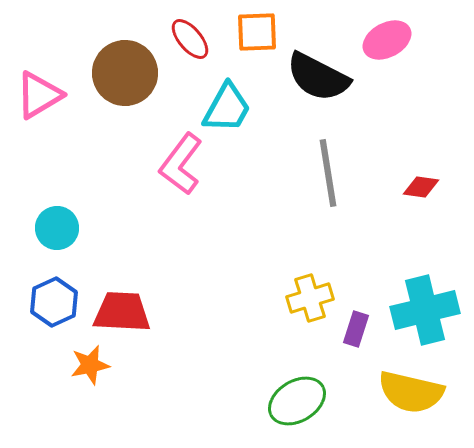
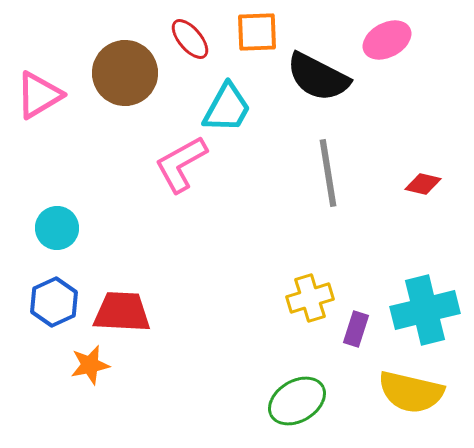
pink L-shape: rotated 24 degrees clockwise
red diamond: moved 2 px right, 3 px up; rotated 6 degrees clockwise
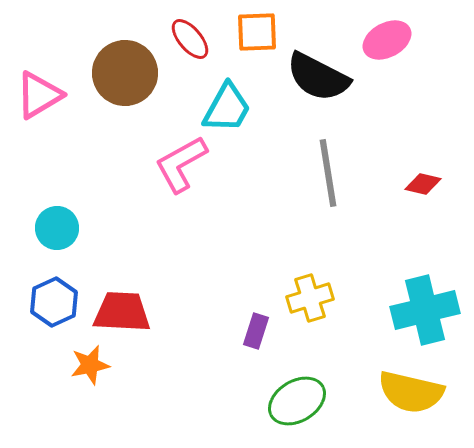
purple rectangle: moved 100 px left, 2 px down
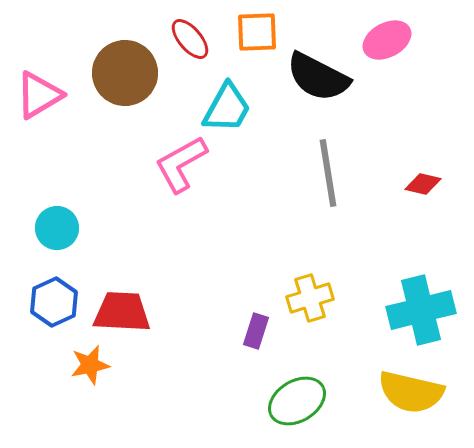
cyan cross: moved 4 px left
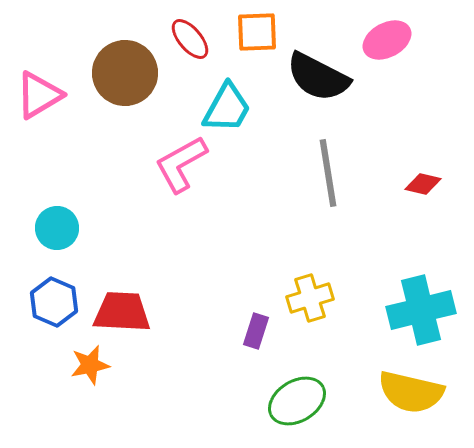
blue hexagon: rotated 12 degrees counterclockwise
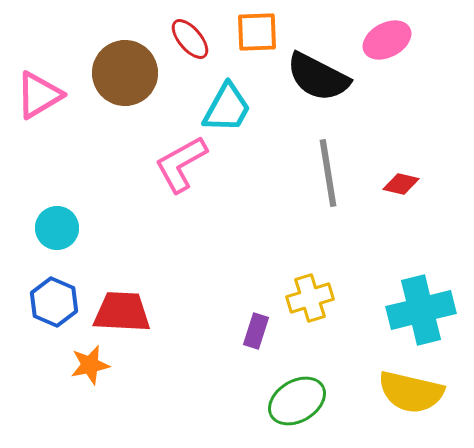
red diamond: moved 22 px left
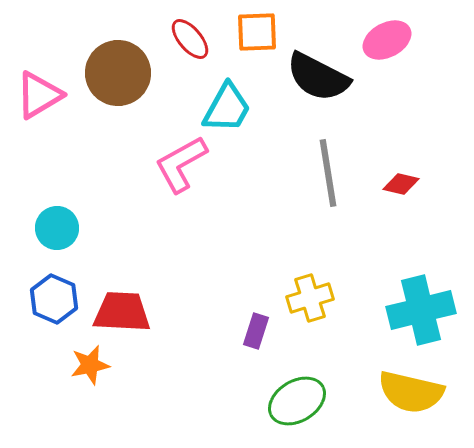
brown circle: moved 7 px left
blue hexagon: moved 3 px up
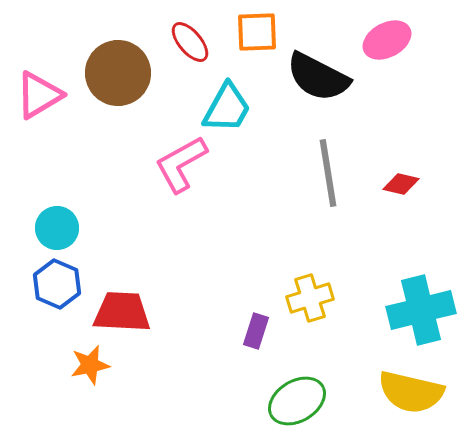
red ellipse: moved 3 px down
blue hexagon: moved 3 px right, 15 px up
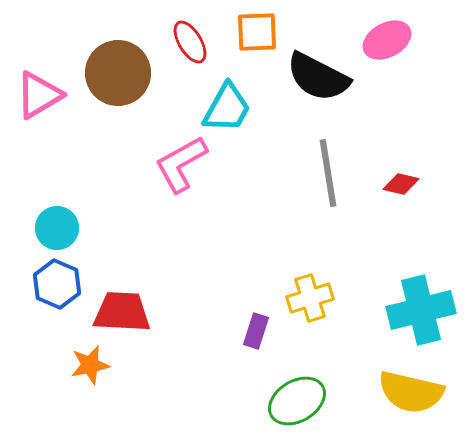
red ellipse: rotated 9 degrees clockwise
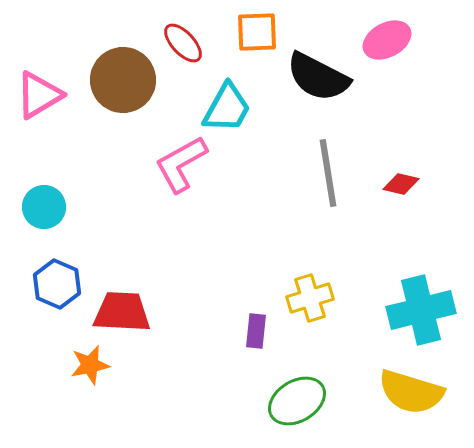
red ellipse: moved 7 px left, 1 px down; rotated 12 degrees counterclockwise
brown circle: moved 5 px right, 7 px down
cyan circle: moved 13 px left, 21 px up
purple rectangle: rotated 12 degrees counterclockwise
yellow semicircle: rotated 4 degrees clockwise
